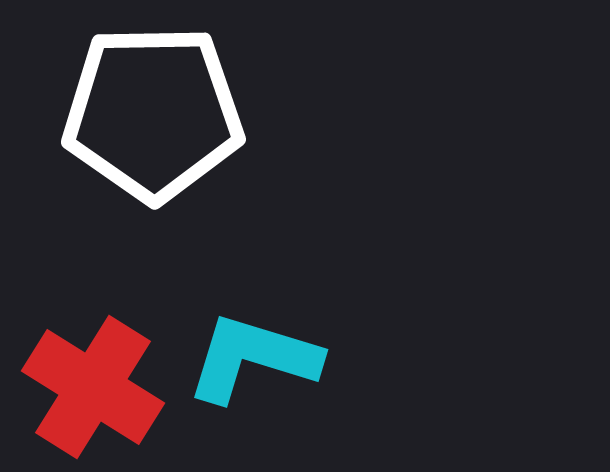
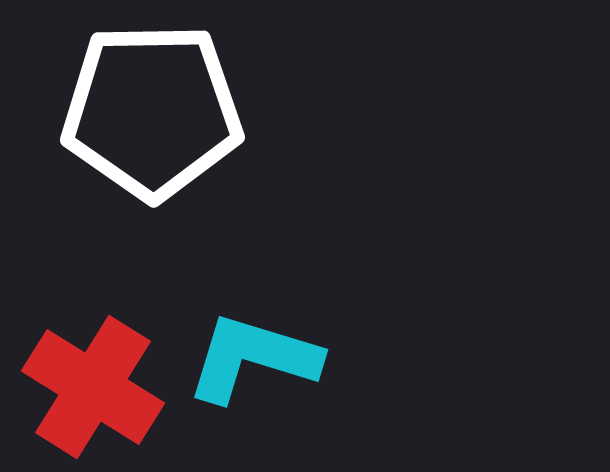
white pentagon: moved 1 px left, 2 px up
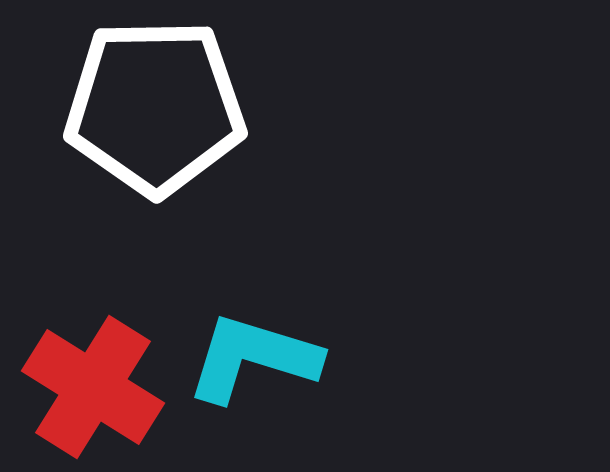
white pentagon: moved 3 px right, 4 px up
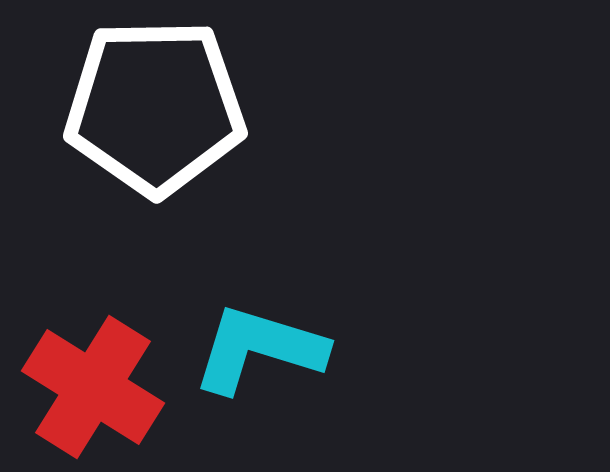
cyan L-shape: moved 6 px right, 9 px up
